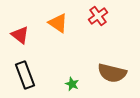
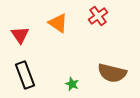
red triangle: rotated 18 degrees clockwise
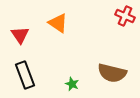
red cross: moved 27 px right; rotated 30 degrees counterclockwise
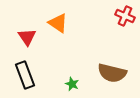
red triangle: moved 7 px right, 2 px down
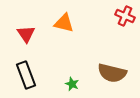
orange triangle: moved 6 px right; rotated 20 degrees counterclockwise
red triangle: moved 1 px left, 3 px up
black rectangle: moved 1 px right
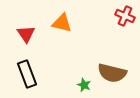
orange triangle: moved 2 px left
black rectangle: moved 1 px right, 1 px up
green star: moved 12 px right, 1 px down
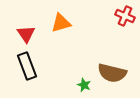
orange triangle: moved 1 px left; rotated 30 degrees counterclockwise
black rectangle: moved 8 px up
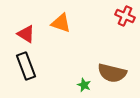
orange triangle: rotated 35 degrees clockwise
red triangle: rotated 24 degrees counterclockwise
black rectangle: moved 1 px left
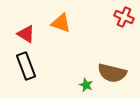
red cross: moved 1 px left, 1 px down
green star: moved 2 px right
